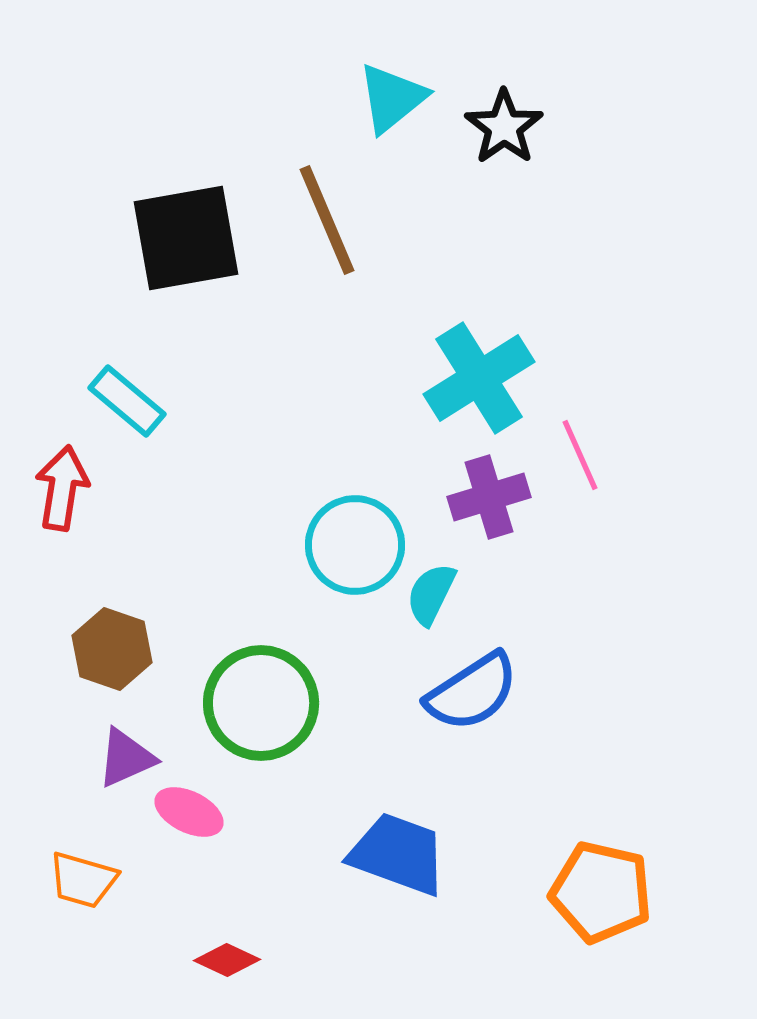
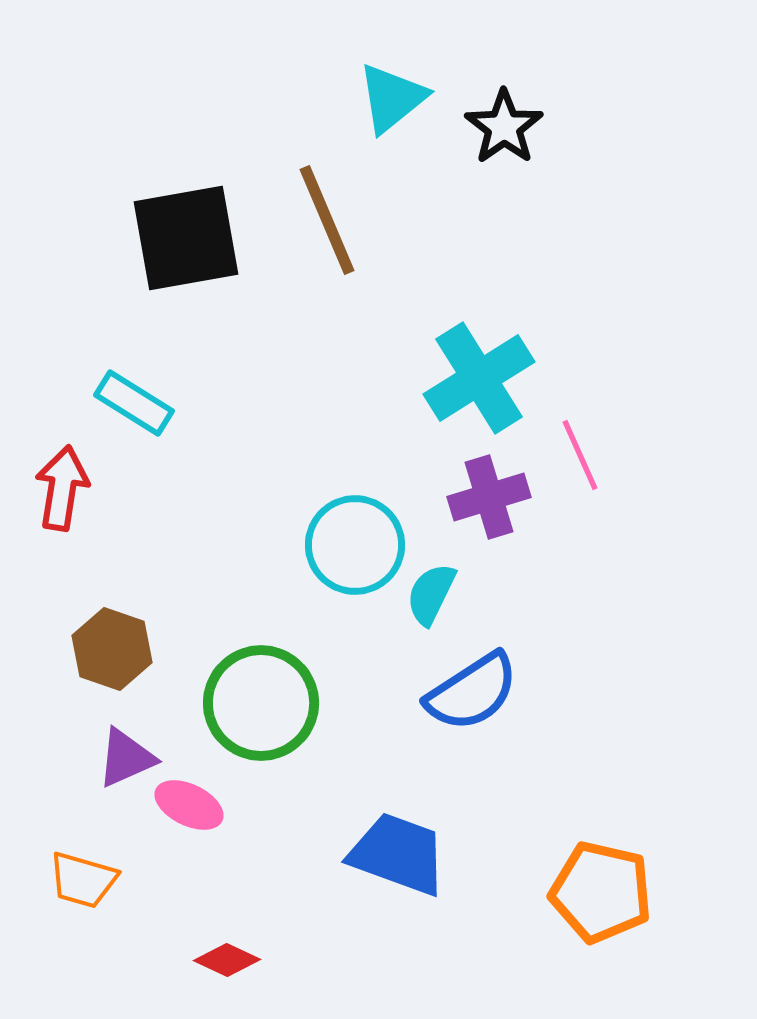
cyan rectangle: moved 7 px right, 2 px down; rotated 8 degrees counterclockwise
pink ellipse: moved 7 px up
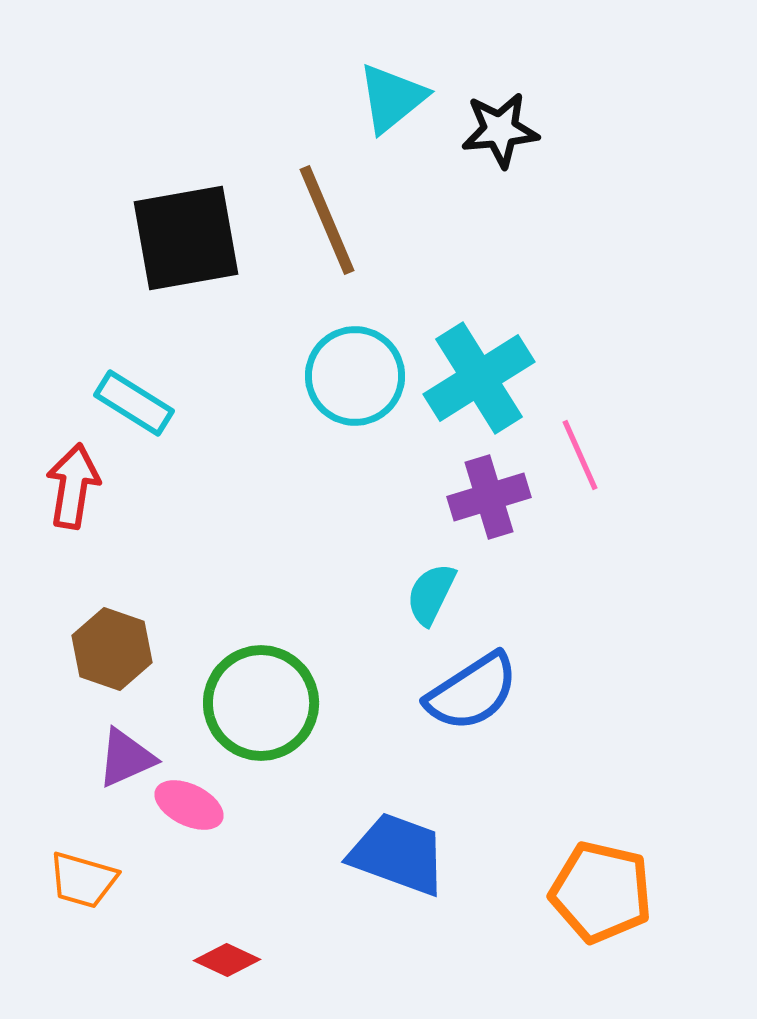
black star: moved 4 px left, 3 px down; rotated 30 degrees clockwise
red arrow: moved 11 px right, 2 px up
cyan circle: moved 169 px up
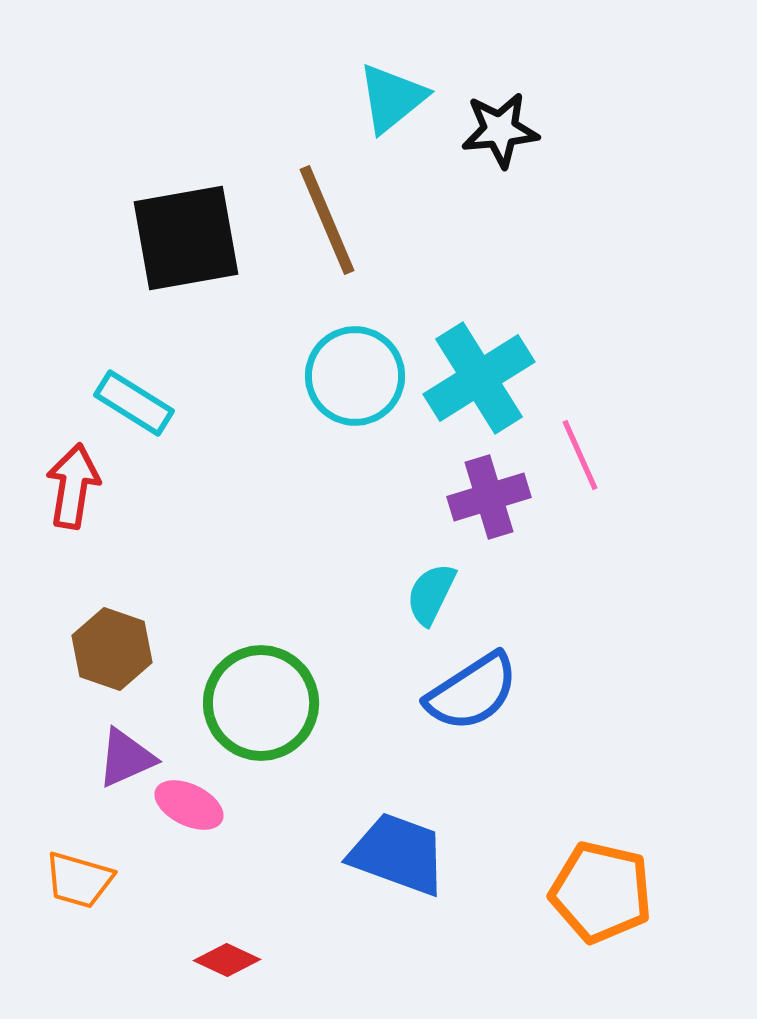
orange trapezoid: moved 4 px left
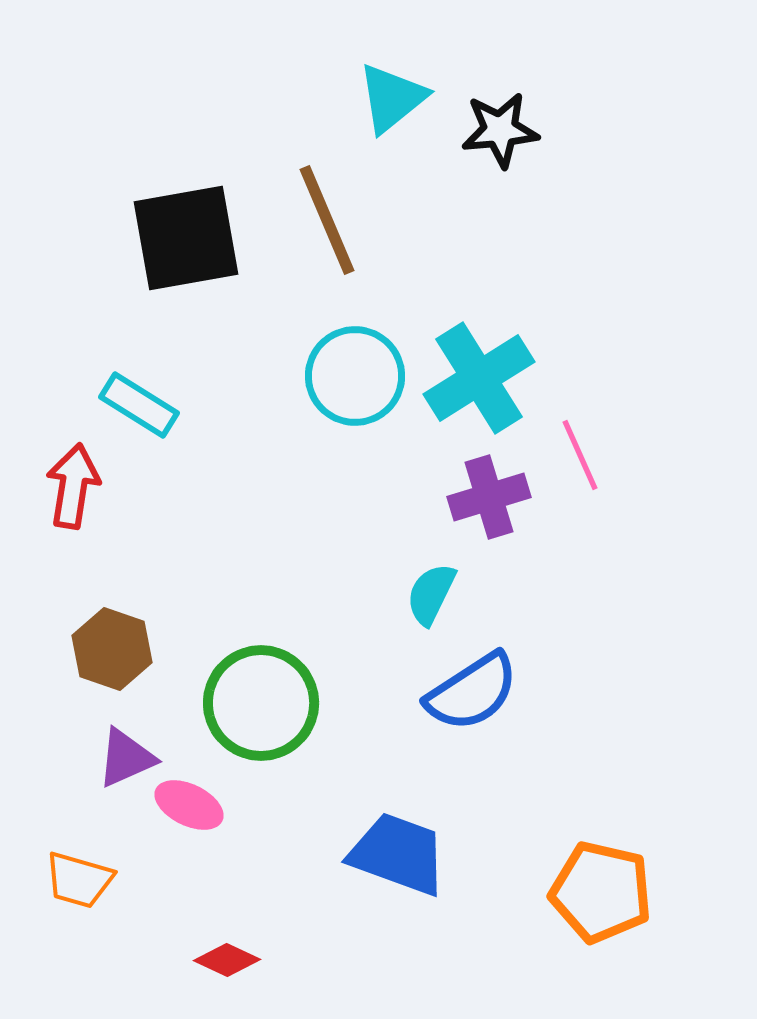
cyan rectangle: moved 5 px right, 2 px down
